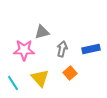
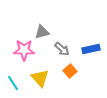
gray arrow: rotated 119 degrees clockwise
orange square: moved 2 px up
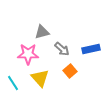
pink star: moved 4 px right, 4 px down
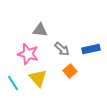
gray triangle: moved 2 px left, 2 px up; rotated 21 degrees clockwise
pink star: rotated 15 degrees clockwise
yellow triangle: moved 2 px left
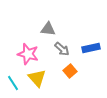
gray triangle: moved 8 px right, 1 px up
blue rectangle: moved 1 px up
yellow triangle: moved 1 px left
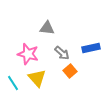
gray triangle: moved 1 px left, 1 px up
gray arrow: moved 4 px down
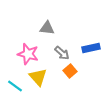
yellow triangle: moved 1 px right, 1 px up
cyan line: moved 2 px right, 3 px down; rotated 21 degrees counterclockwise
